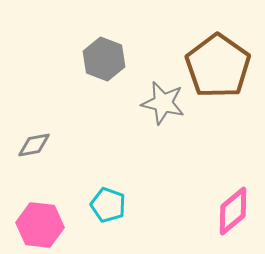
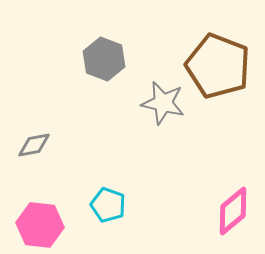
brown pentagon: rotated 14 degrees counterclockwise
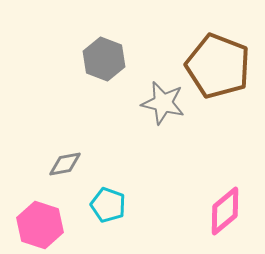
gray diamond: moved 31 px right, 19 px down
pink diamond: moved 8 px left
pink hexagon: rotated 12 degrees clockwise
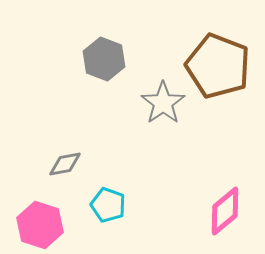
gray star: rotated 24 degrees clockwise
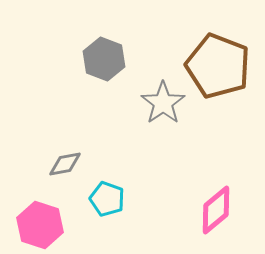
cyan pentagon: moved 1 px left, 6 px up
pink diamond: moved 9 px left, 1 px up
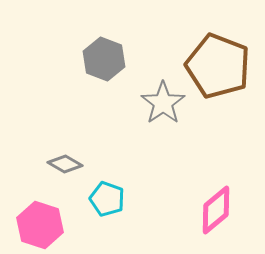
gray diamond: rotated 40 degrees clockwise
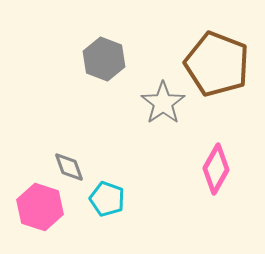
brown pentagon: moved 1 px left, 2 px up
gray diamond: moved 4 px right, 3 px down; rotated 40 degrees clockwise
pink diamond: moved 41 px up; rotated 21 degrees counterclockwise
pink hexagon: moved 18 px up
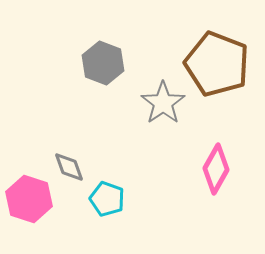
gray hexagon: moved 1 px left, 4 px down
pink hexagon: moved 11 px left, 8 px up
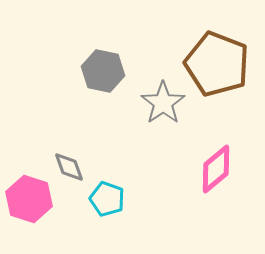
gray hexagon: moved 8 px down; rotated 9 degrees counterclockwise
pink diamond: rotated 21 degrees clockwise
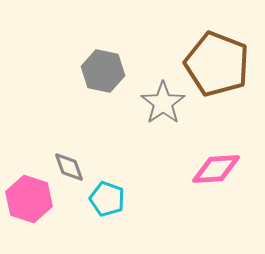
pink diamond: rotated 36 degrees clockwise
